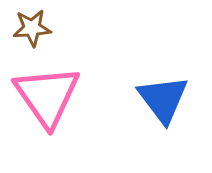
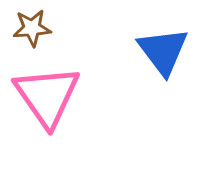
blue triangle: moved 48 px up
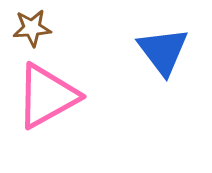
pink triangle: rotated 36 degrees clockwise
